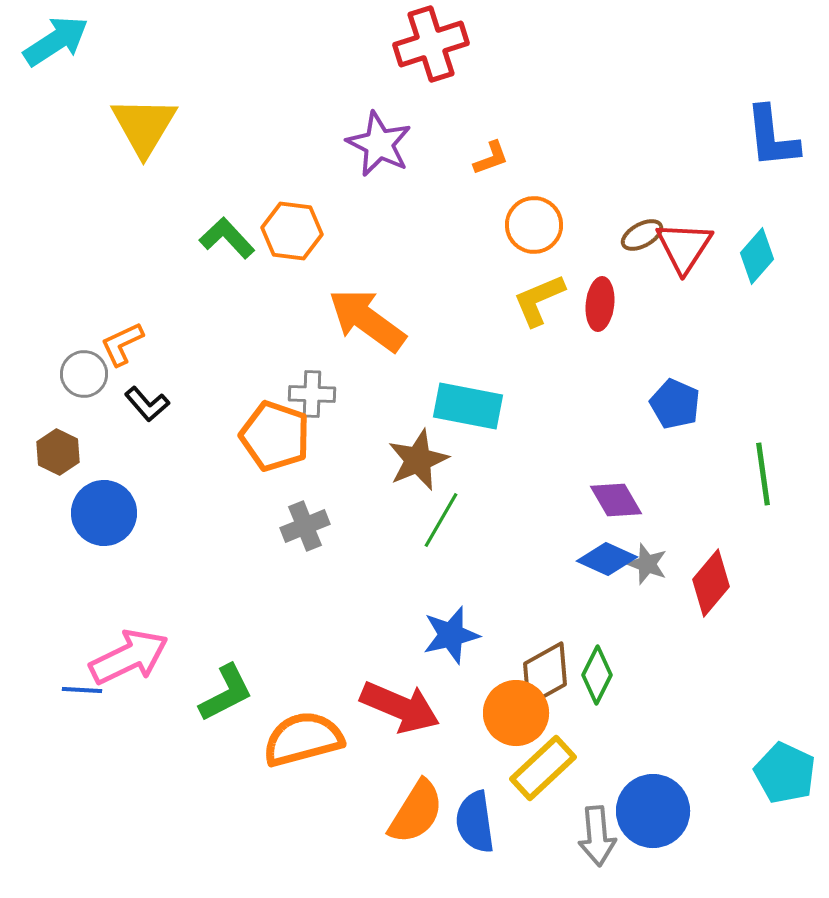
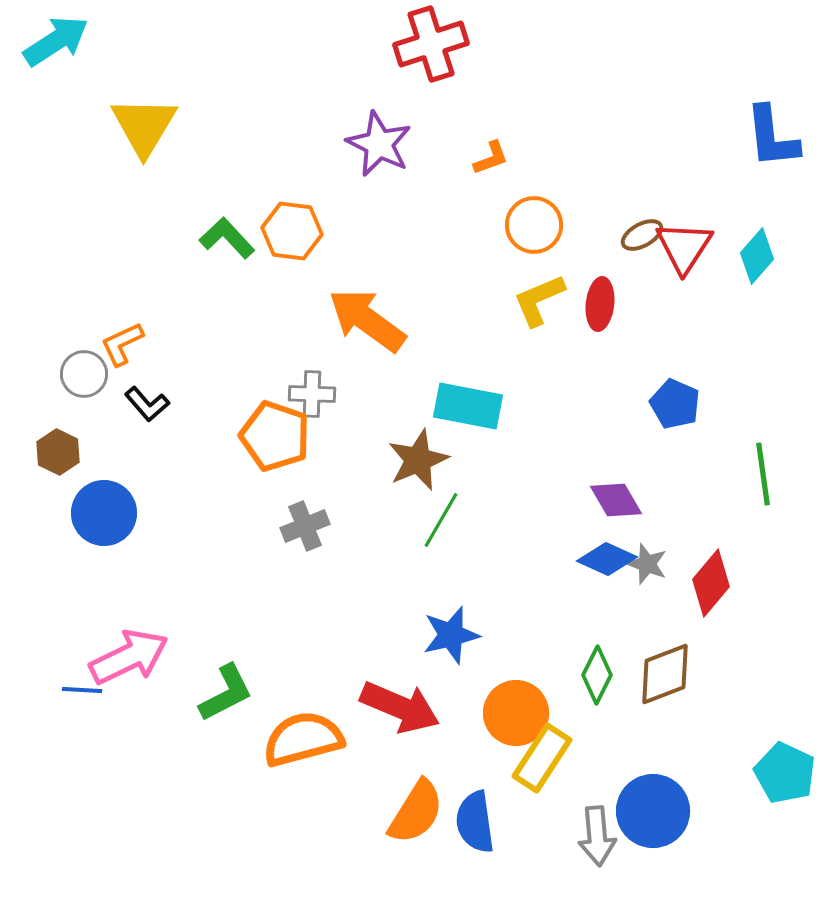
brown diamond at (545, 674): moved 120 px right; rotated 8 degrees clockwise
yellow rectangle at (543, 768): moved 1 px left, 10 px up; rotated 14 degrees counterclockwise
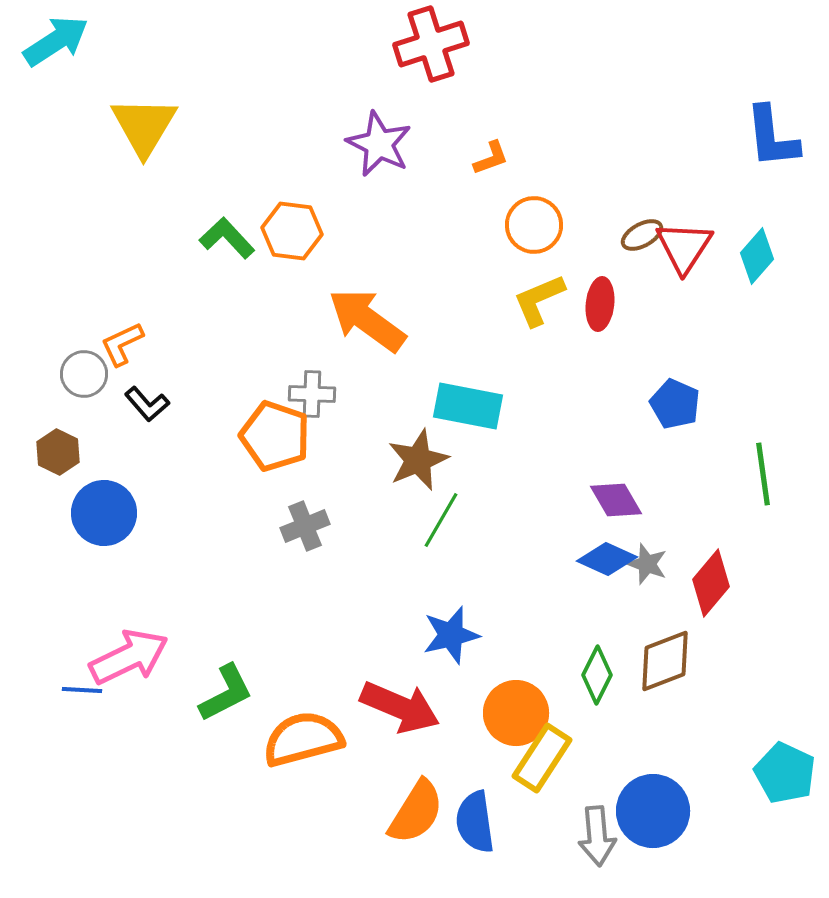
brown diamond at (665, 674): moved 13 px up
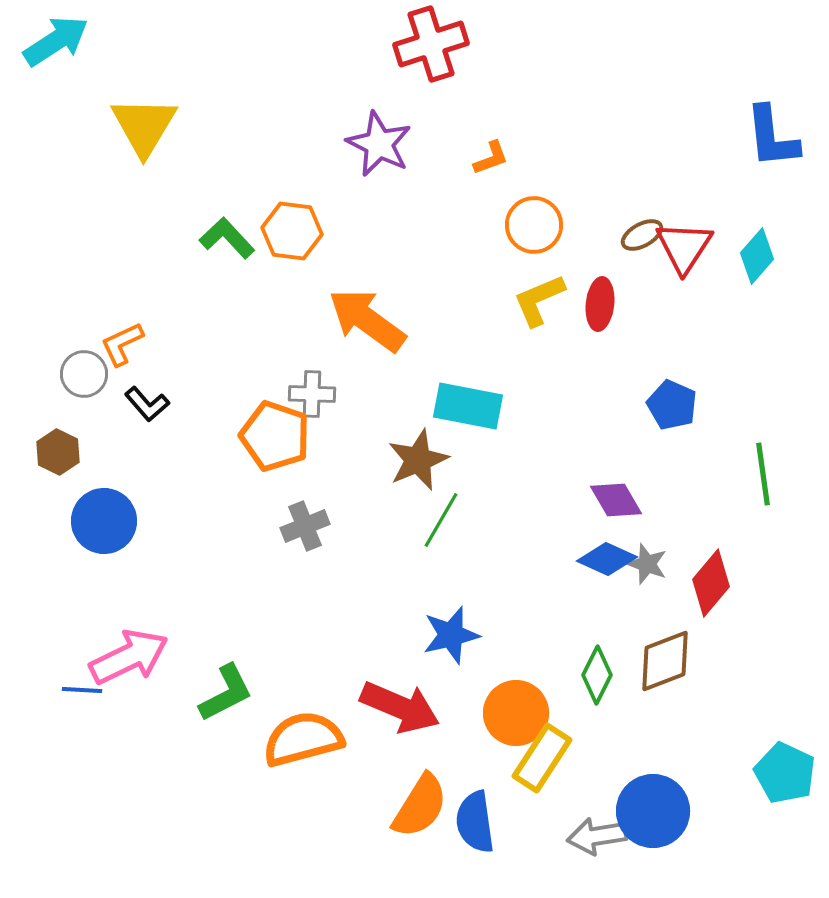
blue pentagon at (675, 404): moved 3 px left, 1 px down
blue circle at (104, 513): moved 8 px down
orange semicircle at (416, 812): moved 4 px right, 6 px up
gray arrow at (597, 836): rotated 86 degrees clockwise
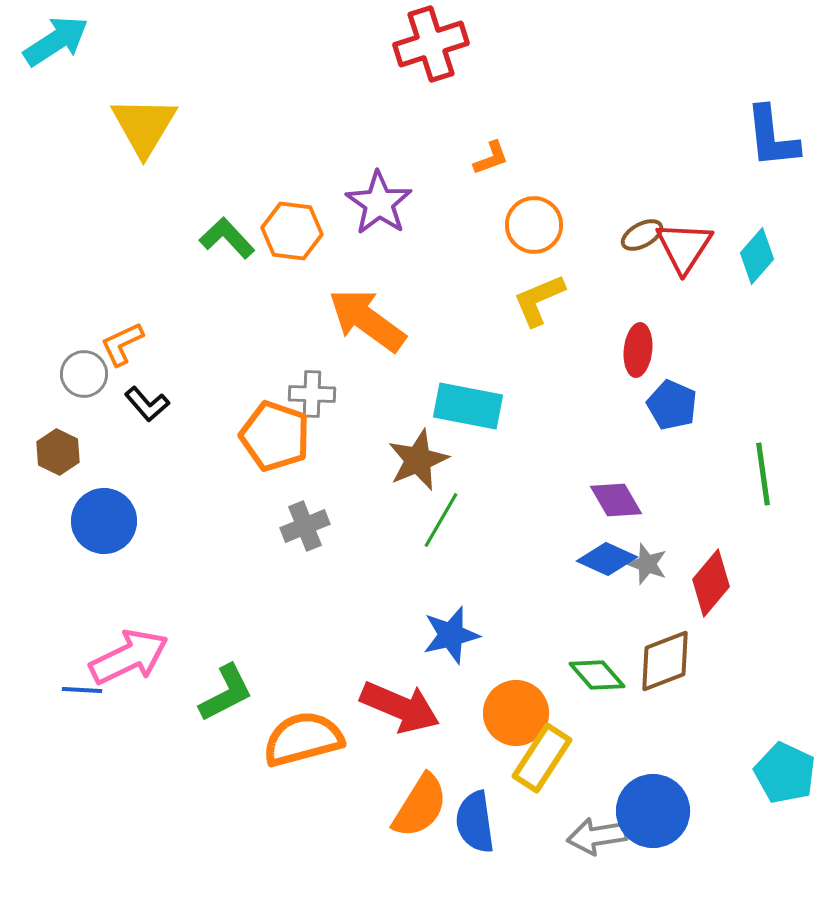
purple star at (379, 144): moved 59 px down; rotated 8 degrees clockwise
red ellipse at (600, 304): moved 38 px right, 46 px down
green diamond at (597, 675): rotated 68 degrees counterclockwise
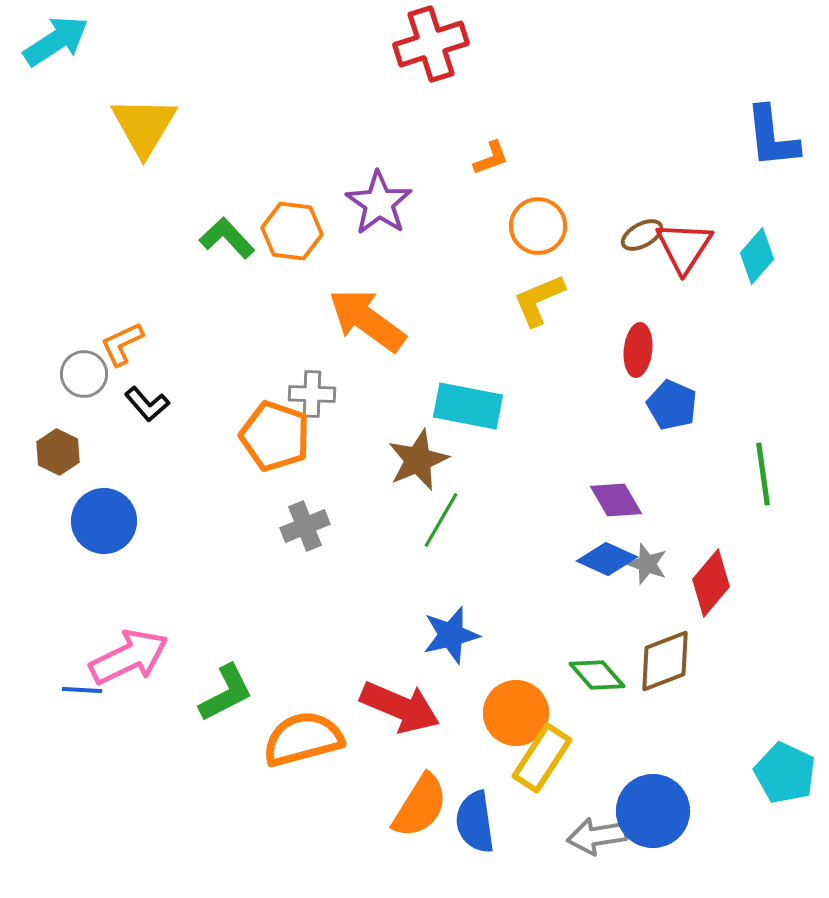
orange circle at (534, 225): moved 4 px right, 1 px down
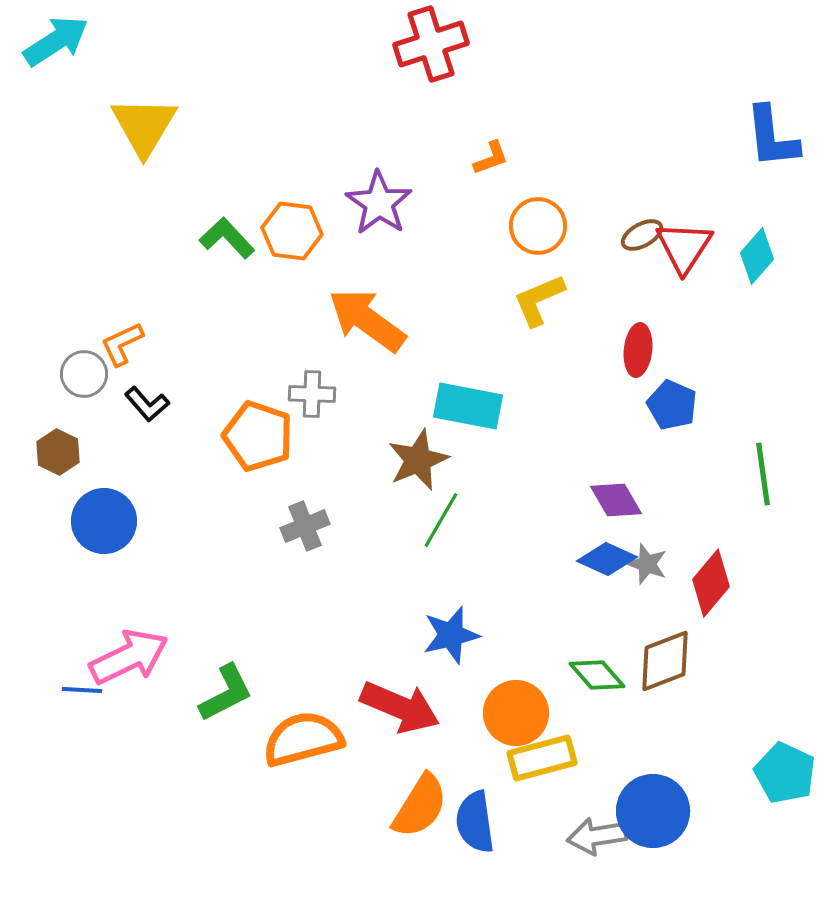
orange pentagon at (275, 436): moved 17 px left
yellow rectangle at (542, 758): rotated 42 degrees clockwise
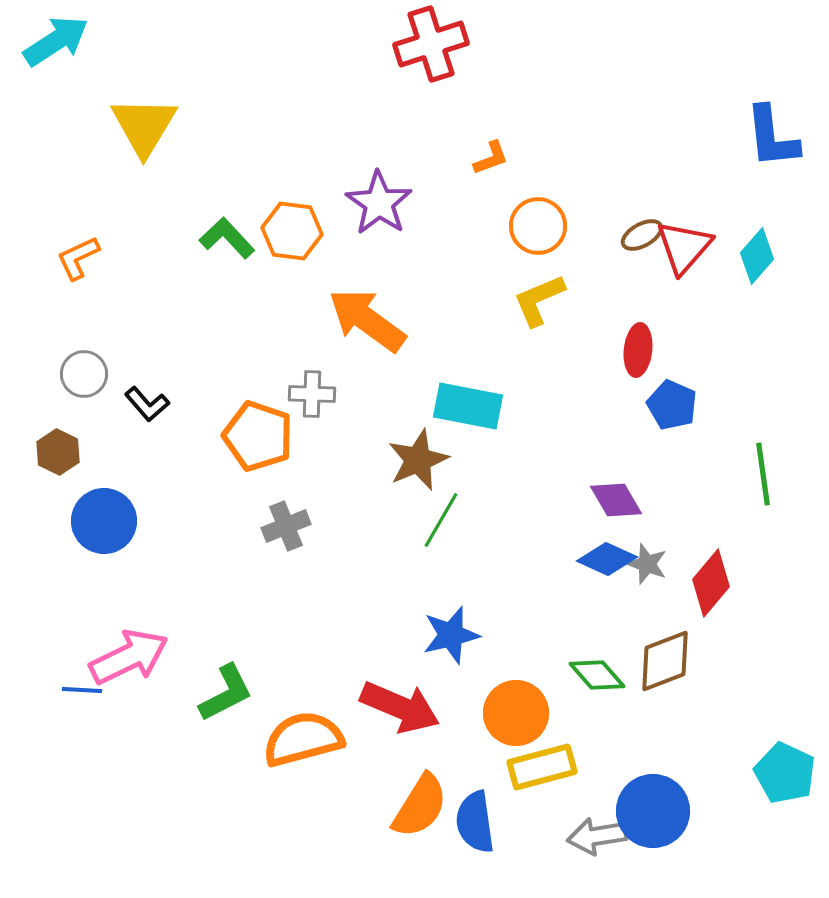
red triangle at (684, 247): rotated 8 degrees clockwise
orange L-shape at (122, 344): moved 44 px left, 86 px up
gray cross at (305, 526): moved 19 px left
yellow rectangle at (542, 758): moved 9 px down
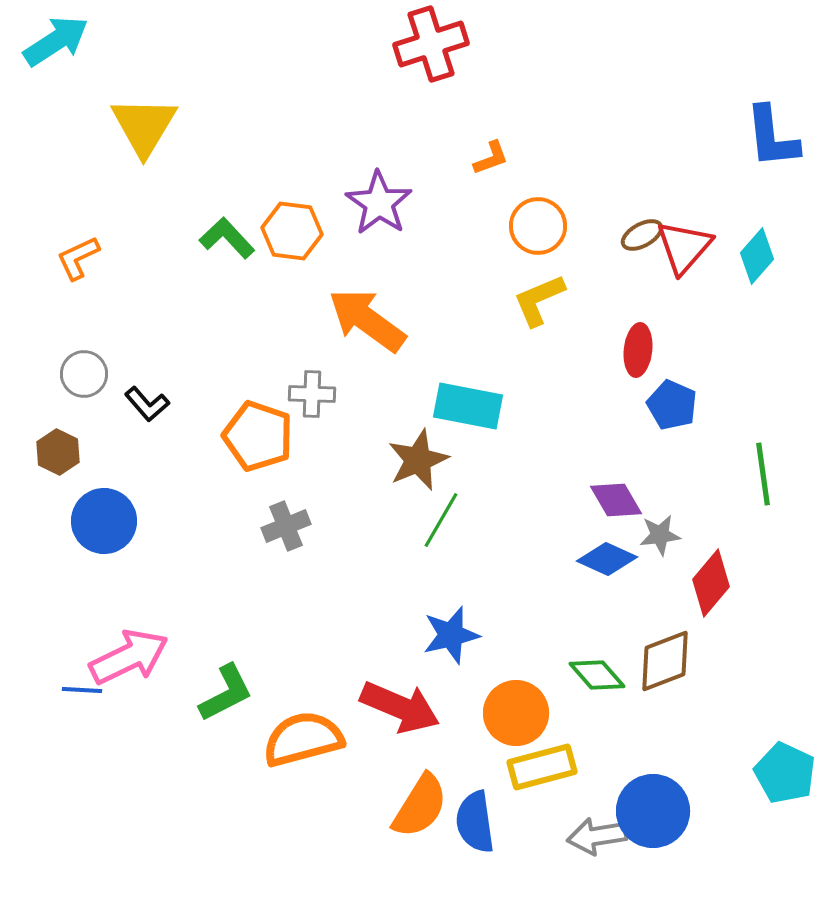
gray star at (647, 564): moved 13 px right, 29 px up; rotated 27 degrees counterclockwise
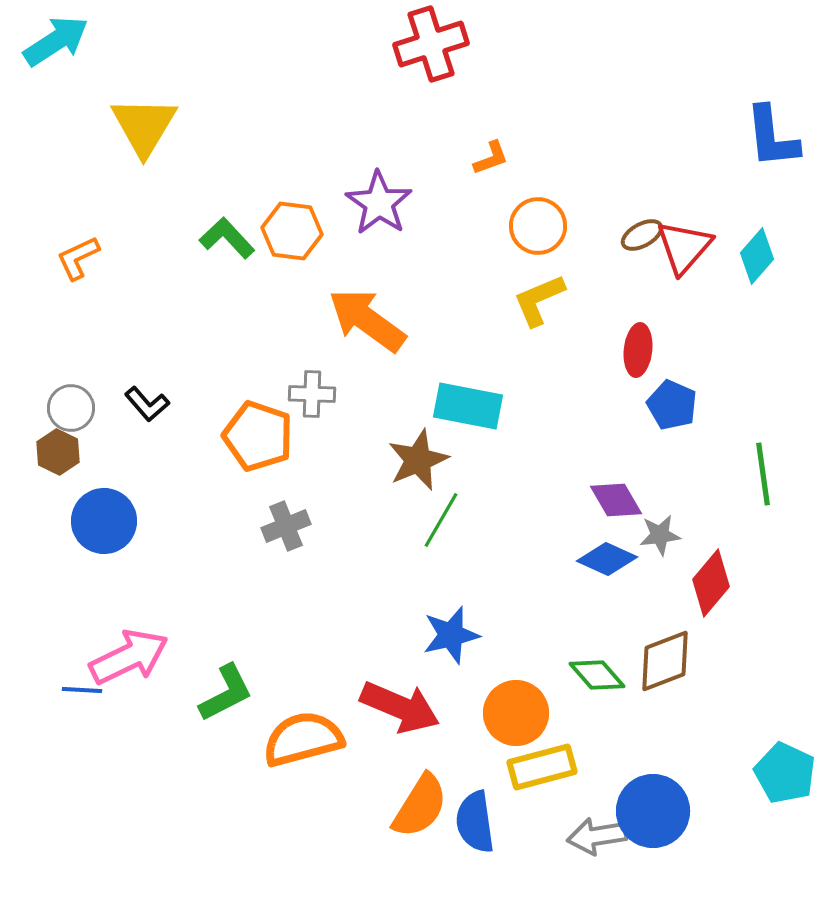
gray circle at (84, 374): moved 13 px left, 34 px down
